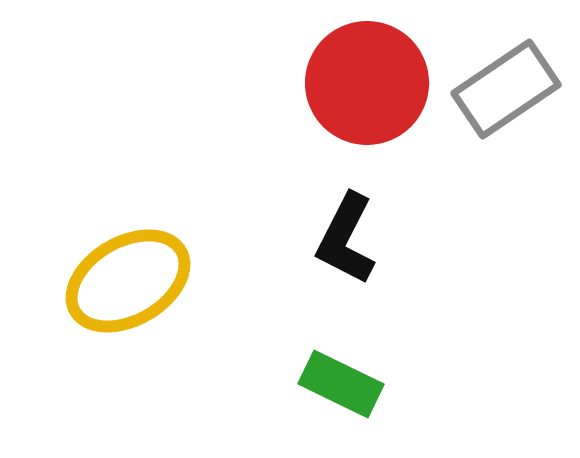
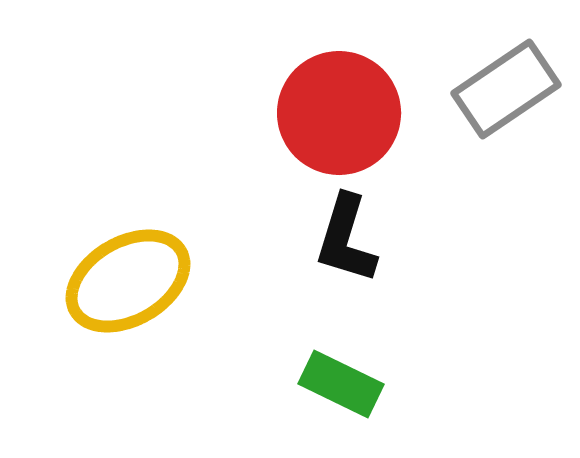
red circle: moved 28 px left, 30 px down
black L-shape: rotated 10 degrees counterclockwise
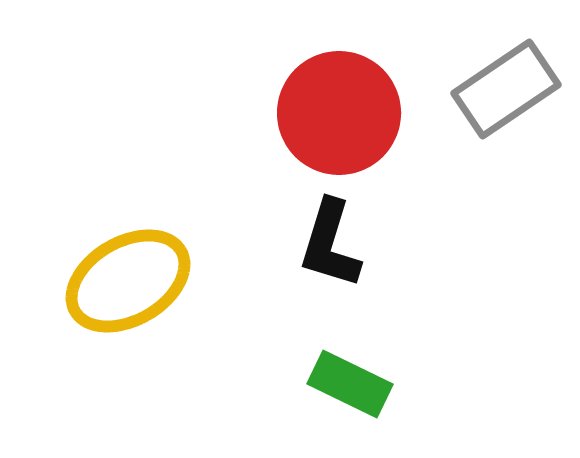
black L-shape: moved 16 px left, 5 px down
green rectangle: moved 9 px right
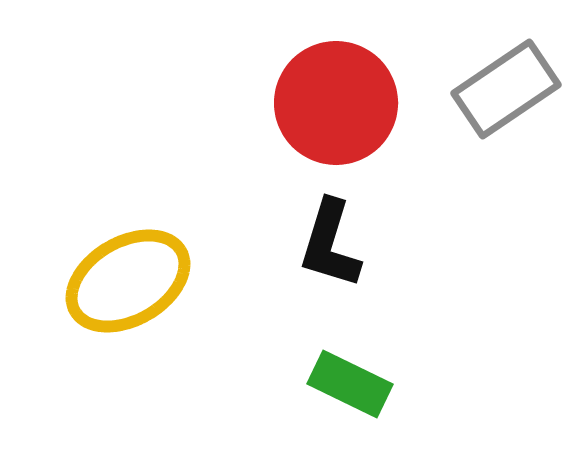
red circle: moved 3 px left, 10 px up
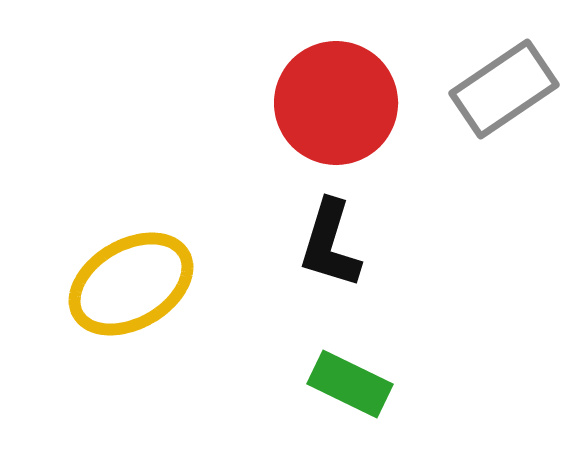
gray rectangle: moved 2 px left
yellow ellipse: moved 3 px right, 3 px down
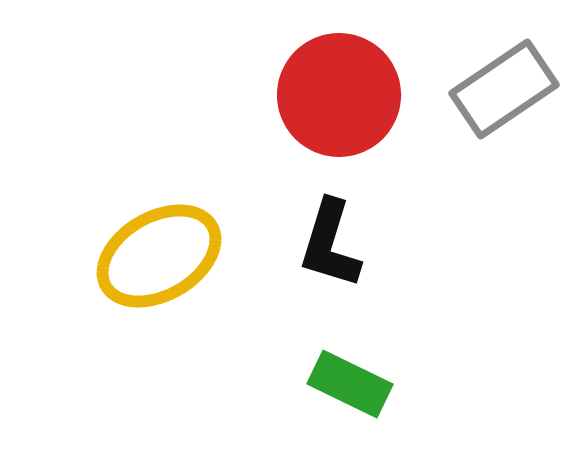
red circle: moved 3 px right, 8 px up
yellow ellipse: moved 28 px right, 28 px up
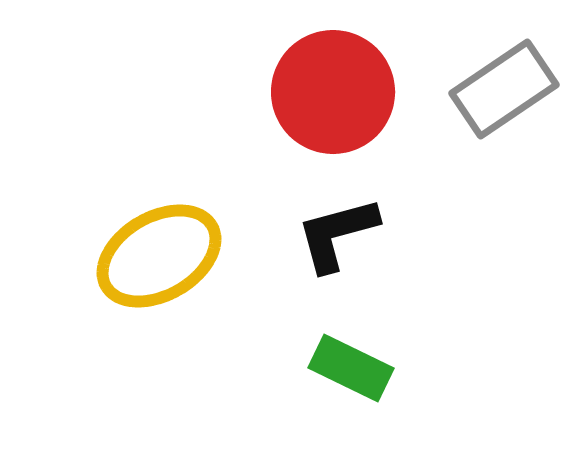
red circle: moved 6 px left, 3 px up
black L-shape: moved 7 px right, 10 px up; rotated 58 degrees clockwise
green rectangle: moved 1 px right, 16 px up
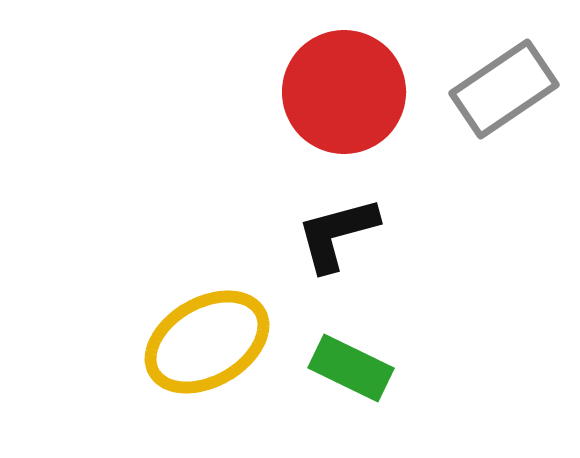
red circle: moved 11 px right
yellow ellipse: moved 48 px right, 86 px down
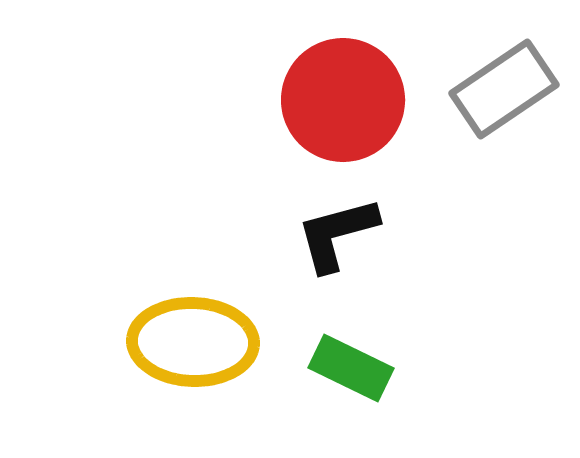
red circle: moved 1 px left, 8 px down
yellow ellipse: moved 14 px left; rotated 32 degrees clockwise
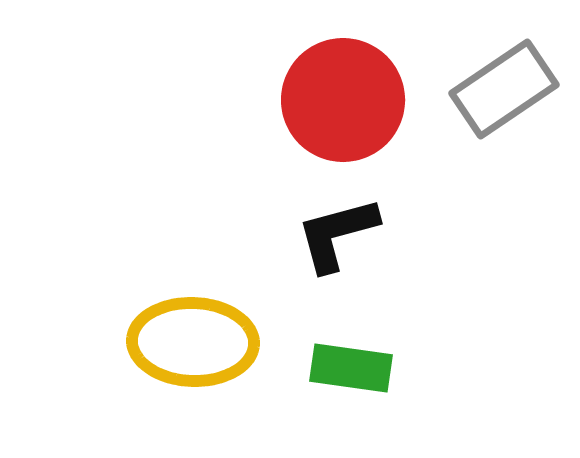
green rectangle: rotated 18 degrees counterclockwise
